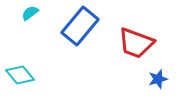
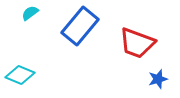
red trapezoid: moved 1 px right
cyan diamond: rotated 28 degrees counterclockwise
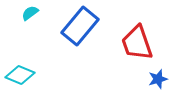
red trapezoid: rotated 51 degrees clockwise
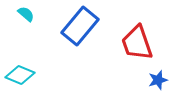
cyan semicircle: moved 4 px left, 1 px down; rotated 78 degrees clockwise
blue star: moved 1 px down
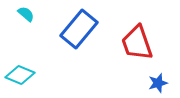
blue rectangle: moved 1 px left, 3 px down
blue star: moved 3 px down
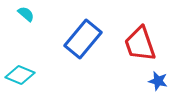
blue rectangle: moved 4 px right, 10 px down
red trapezoid: moved 3 px right, 1 px down
blue star: moved 2 px up; rotated 30 degrees clockwise
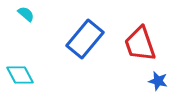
blue rectangle: moved 2 px right
cyan diamond: rotated 40 degrees clockwise
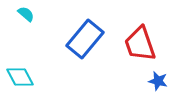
cyan diamond: moved 2 px down
